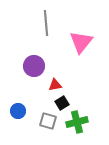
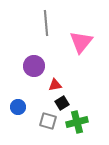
blue circle: moved 4 px up
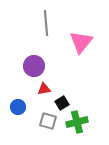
red triangle: moved 11 px left, 4 px down
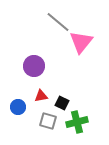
gray line: moved 12 px right, 1 px up; rotated 45 degrees counterclockwise
red triangle: moved 3 px left, 7 px down
black square: rotated 32 degrees counterclockwise
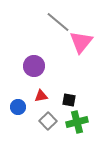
black square: moved 7 px right, 3 px up; rotated 16 degrees counterclockwise
gray square: rotated 30 degrees clockwise
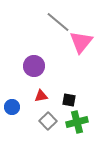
blue circle: moved 6 px left
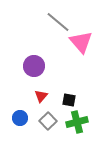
pink triangle: rotated 20 degrees counterclockwise
red triangle: rotated 40 degrees counterclockwise
blue circle: moved 8 px right, 11 px down
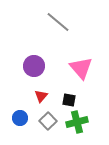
pink triangle: moved 26 px down
